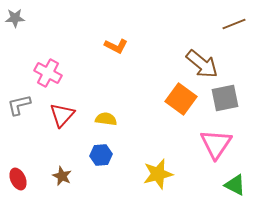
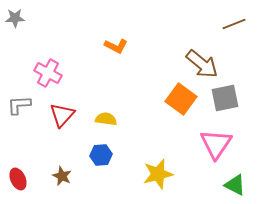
gray L-shape: rotated 10 degrees clockwise
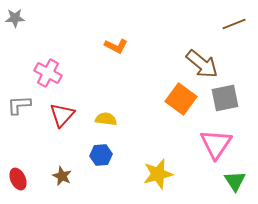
green triangle: moved 4 px up; rotated 30 degrees clockwise
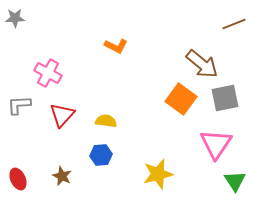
yellow semicircle: moved 2 px down
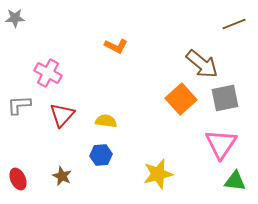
orange square: rotated 12 degrees clockwise
pink triangle: moved 5 px right
green triangle: rotated 50 degrees counterclockwise
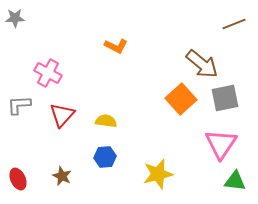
blue hexagon: moved 4 px right, 2 px down
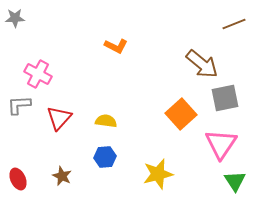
pink cross: moved 10 px left, 1 px down
orange square: moved 15 px down
red triangle: moved 3 px left, 3 px down
green triangle: rotated 50 degrees clockwise
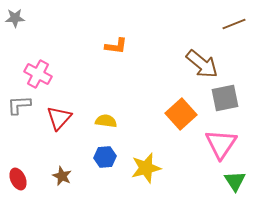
orange L-shape: rotated 20 degrees counterclockwise
yellow star: moved 12 px left, 6 px up
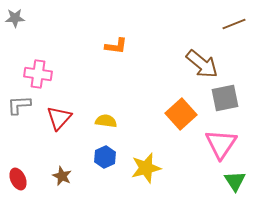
pink cross: rotated 20 degrees counterclockwise
blue hexagon: rotated 20 degrees counterclockwise
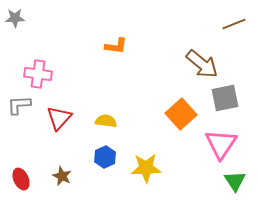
yellow star: rotated 12 degrees clockwise
red ellipse: moved 3 px right
